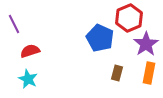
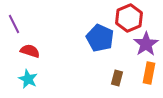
red semicircle: rotated 36 degrees clockwise
brown rectangle: moved 5 px down
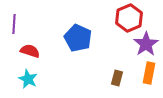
purple line: rotated 30 degrees clockwise
blue pentagon: moved 22 px left
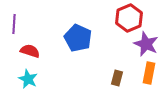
purple star: rotated 15 degrees counterclockwise
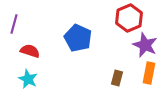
purple line: rotated 12 degrees clockwise
purple star: moved 1 px left, 1 px down
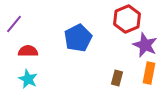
red hexagon: moved 2 px left, 1 px down
purple line: rotated 24 degrees clockwise
blue pentagon: rotated 20 degrees clockwise
red semicircle: moved 2 px left; rotated 18 degrees counterclockwise
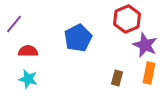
cyan star: rotated 12 degrees counterclockwise
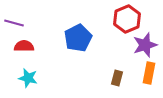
purple line: moved 1 px up; rotated 66 degrees clockwise
purple star: rotated 30 degrees clockwise
red semicircle: moved 4 px left, 5 px up
cyan star: moved 1 px up
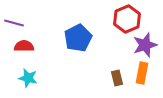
orange rectangle: moved 7 px left
brown rectangle: rotated 28 degrees counterclockwise
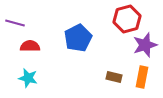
red hexagon: rotated 8 degrees clockwise
purple line: moved 1 px right
red semicircle: moved 6 px right
orange rectangle: moved 4 px down
brown rectangle: moved 3 px left, 1 px up; rotated 63 degrees counterclockwise
